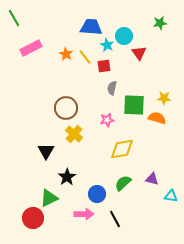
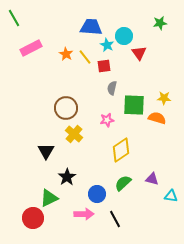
yellow diamond: moved 1 px left, 1 px down; rotated 25 degrees counterclockwise
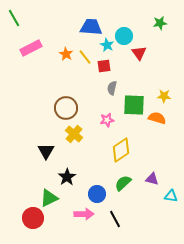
yellow star: moved 2 px up
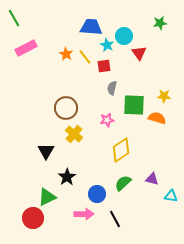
pink rectangle: moved 5 px left
green triangle: moved 2 px left, 1 px up
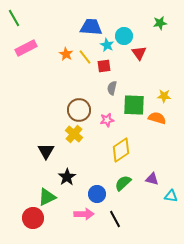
brown circle: moved 13 px right, 2 px down
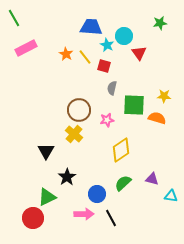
red square: rotated 24 degrees clockwise
black line: moved 4 px left, 1 px up
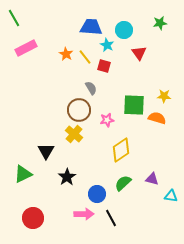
cyan circle: moved 6 px up
gray semicircle: moved 21 px left; rotated 136 degrees clockwise
green triangle: moved 24 px left, 23 px up
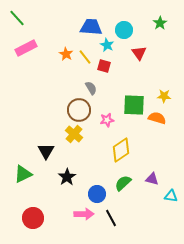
green line: moved 3 px right; rotated 12 degrees counterclockwise
green star: rotated 24 degrees counterclockwise
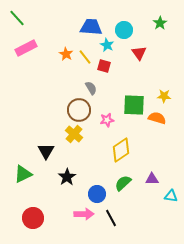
purple triangle: rotated 16 degrees counterclockwise
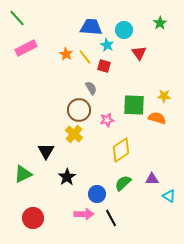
cyan triangle: moved 2 px left; rotated 24 degrees clockwise
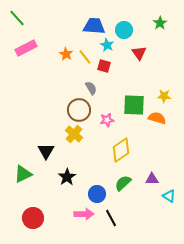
blue trapezoid: moved 3 px right, 1 px up
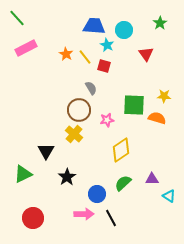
red triangle: moved 7 px right, 1 px down
